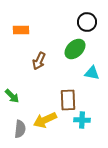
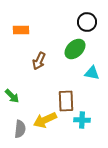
brown rectangle: moved 2 px left, 1 px down
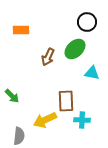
brown arrow: moved 9 px right, 4 px up
gray semicircle: moved 1 px left, 7 px down
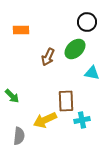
cyan cross: rotated 14 degrees counterclockwise
